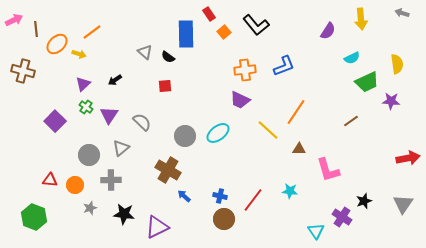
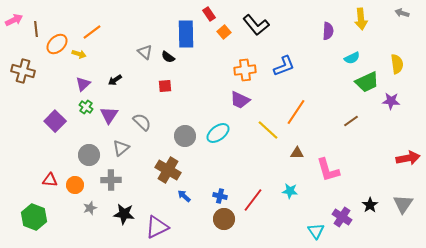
purple semicircle at (328, 31): rotated 30 degrees counterclockwise
brown triangle at (299, 149): moved 2 px left, 4 px down
black star at (364, 201): moved 6 px right, 4 px down; rotated 14 degrees counterclockwise
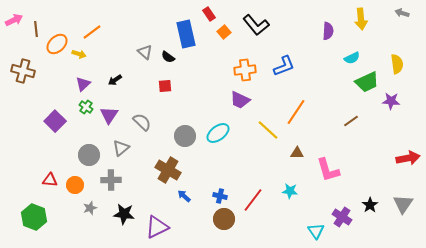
blue rectangle at (186, 34): rotated 12 degrees counterclockwise
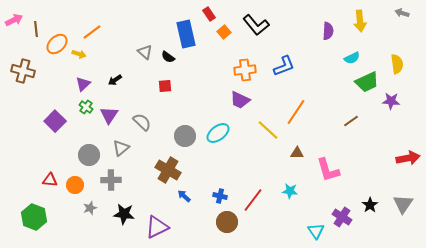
yellow arrow at (361, 19): moved 1 px left, 2 px down
brown circle at (224, 219): moved 3 px right, 3 px down
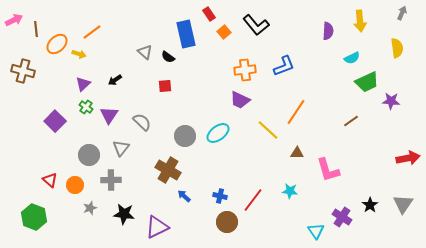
gray arrow at (402, 13): rotated 96 degrees clockwise
yellow semicircle at (397, 64): moved 16 px up
gray triangle at (121, 148): rotated 12 degrees counterclockwise
red triangle at (50, 180): rotated 35 degrees clockwise
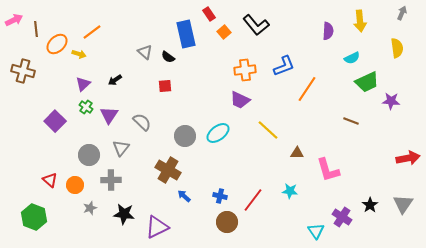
orange line at (296, 112): moved 11 px right, 23 px up
brown line at (351, 121): rotated 56 degrees clockwise
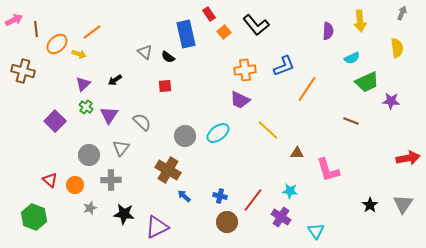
purple cross at (342, 217): moved 61 px left
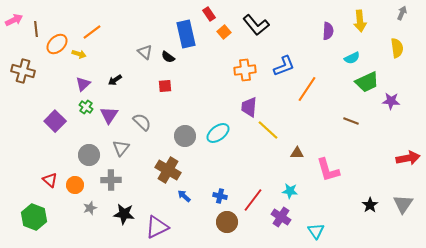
purple trapezoid at (240, 100): moved 9 px right, 7 px down; rotated 70 degrees clockwise
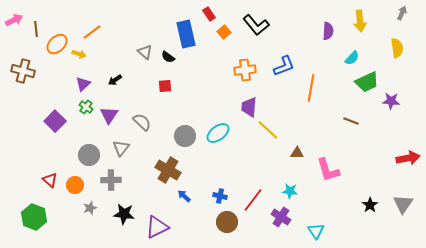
cyan semicircle at (352, 58): rotated 21 degrees counterclockwise
orange line at (307, 89): moved 4 px right, 1 px up; rotated 24 degrees counterclockwise
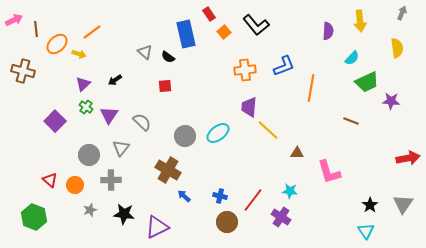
pink L-shape at (328, 170): moved 1 px right, 2 px down
gray star at (90, 208): moved 2 px down
cyan triangle at (316, 231): moved 50 px right
